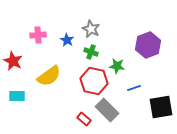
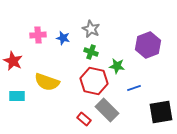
blue star: moved 4 px left, 2 px up; rotated 16 degrees counterclockwise
yellow semicircle: moved 2 px left, 6 px down; rotated 55 degrees clockwise
black square: moved 5 px down
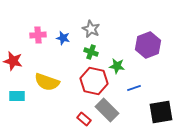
red star: rotated 12 degrees counterclockwise
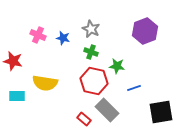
pink cross: rotated 28 degrees clockwise
purple hexagon: moved 3 px left, 14 px up
yellow semicircle: moved 2 px left, 1 px down; rotated 10 degrees counterclockwise
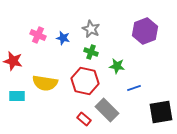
red hexagon: moved 9 px left
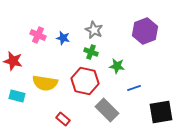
gray star: moved 3 px right, 1 px down
cyan rectangle: rotated 14 degrees clockwise
red rectangle: moved 21 px left
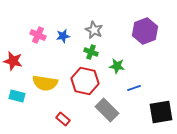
blue star: moved 2 px up; rotated 24 degrees counterclockwise
